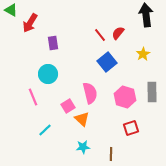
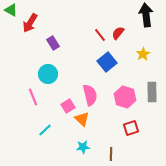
purple rectangle: rotated 24 degrees counterclockwise
pink semicircle: moved 2 px down
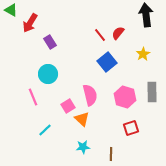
purple rectangle: moved 3 px left, 1 px up
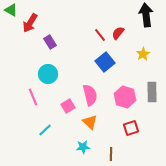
blue square: moved 2 px left
orange triangle: moved 8 px right, 3 px down
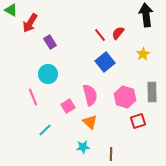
red square: moved 7 px right, 7 px up
